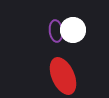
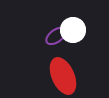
purple ellipse: moved 5 px down; rotated 60 degrees clockwise
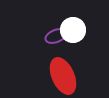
purple ellipse: rotated 15 degrees clockwise
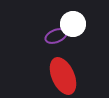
white circle: moved 6 px up
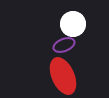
purple ellipse: moved 8 px right, 9 px down
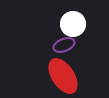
red ellipse: rotated 9 degrees counterclockwise
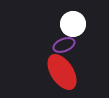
red ellipse: moved 1 px left, 4 px up
